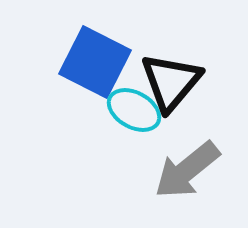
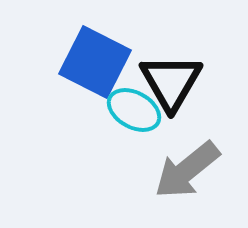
black triangle: rotated 10 degrees counterclockwise
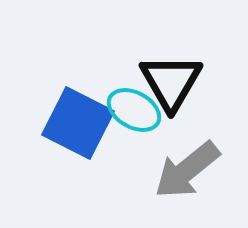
blue square: moved 17 px left, 61 px down
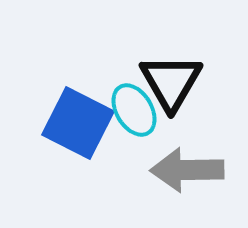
cyan ellipse: rotated 30 degrees clockwise
gray arrow: rotated 38 degrees clockwise
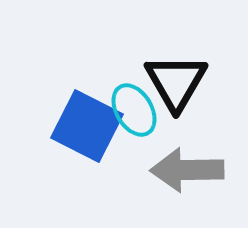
black triangle: moved 5 px right
blue square: moved 9 px right, 3 px down
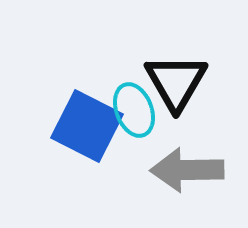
cyan ellipse: rotated 10 degrees clockwise
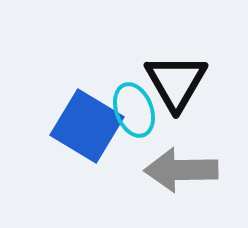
blue square: rotated 4 degrees clockwise
gray arrow: moved 6 px left
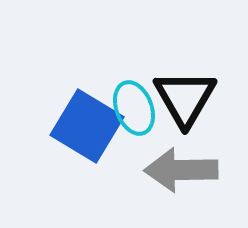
black triangle: moved 9 px right, 16 px down
cyan ellipse: moved 2 px up
